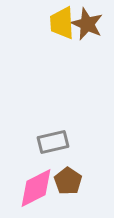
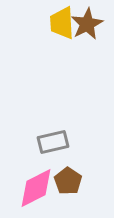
brown star: rotated 20 degrees clockwise
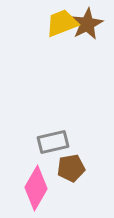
yellow trapezoid: rotated 72 degrees clockwise
brown pentagon: moved 3 px right, 13 px up; rotated 28 degrees clockwise
pink diamond: rotated 33 degrees counterclockwise
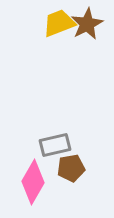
yellow trapezoid: moved 3 px left
gray rectangle: moved 2 px right, 3 px down
pink diamond: moved 3 px left, 6 px up
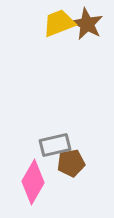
brown star: rotated 16 degrees counterclockwise
brown pentagon: moved 5 px up
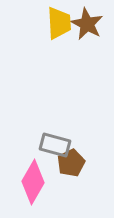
yellow trapezoid: rotated 108 degrees clockwise
gray rectangle: rotated 28 degrees clockwise
brown pentagon: rotated 16 degrees counterclockwise
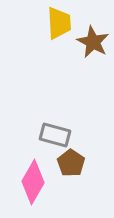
brown star: moved 6 px right, 18 px down
gray rectangle: moved 10 px up
brown pentagon: rotated 12 degrees counterclockwise
